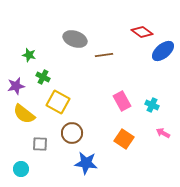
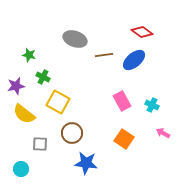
blue ellipse: moved 29 px left, 9 px down
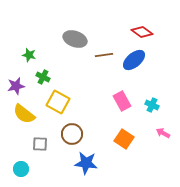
brown circle: moved 1 px down
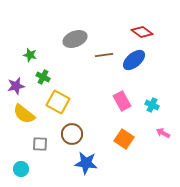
gray ellipse: rotated 40 degrees counterclockwise
green star: moved 1 px right
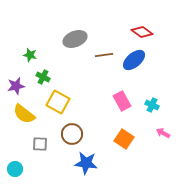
cyan circle: moved 6 px left
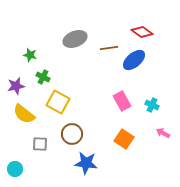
brown line: moved 5 px right, 7 px up
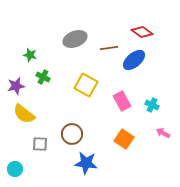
yellow square: moved 28 px right, 17 px up
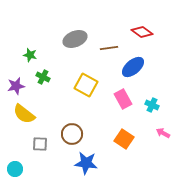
blue ellipse: moved 1 px left, 7 px down
pink rectangle: moved 1 px right, 2 px up
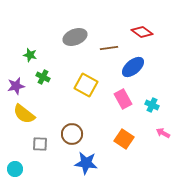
gray ellipse: moved 2 px up
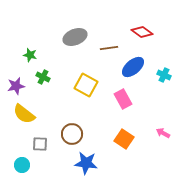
cyan cross: moved 12 px right, 30 px up
cyan circle: moved 7 px right, 4 px up
